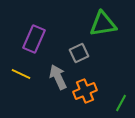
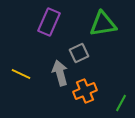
purple rectangle: moved 15 px right, 17 px up
gray arrow: moved 2 px right, 4 px up; rotated 10 degrees clockwise
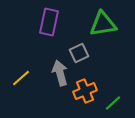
purple rectangle: rotated 12 degrees counterclockwise
yellow line: moved 4 px down; rotated 66 degrees counterclockwise
green line: moved 8 px left; rotated 18 degrees clockwise
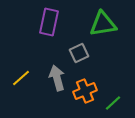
gray arrow: moved 3 px left, 5 px down
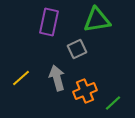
green triangle: moved 6 px left, 4 px up
gray square: moved 2 px left, 4 px up
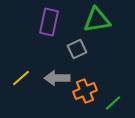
gray arrow: rotated 75 degrees counterclockwise
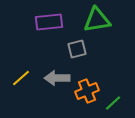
purple rectangle: rotated 72 degrees clockwise
gray square: rotated 12 degrees clockwise
orange cross: moved 2 px right
